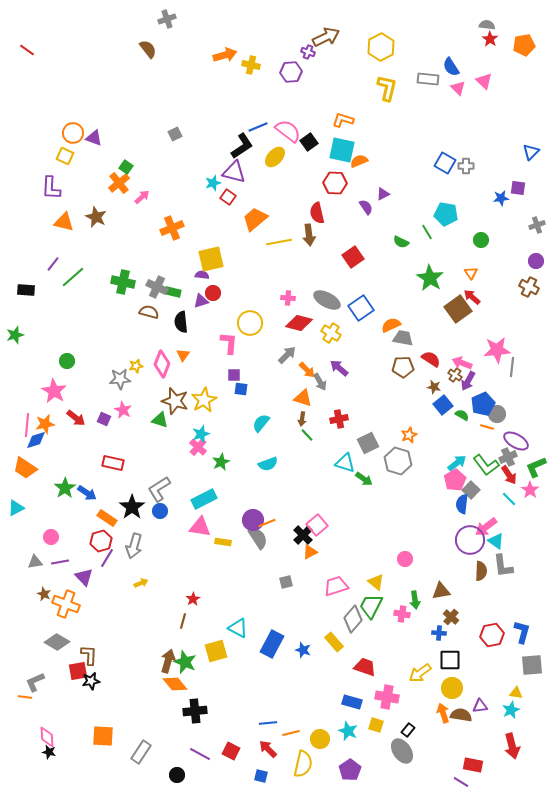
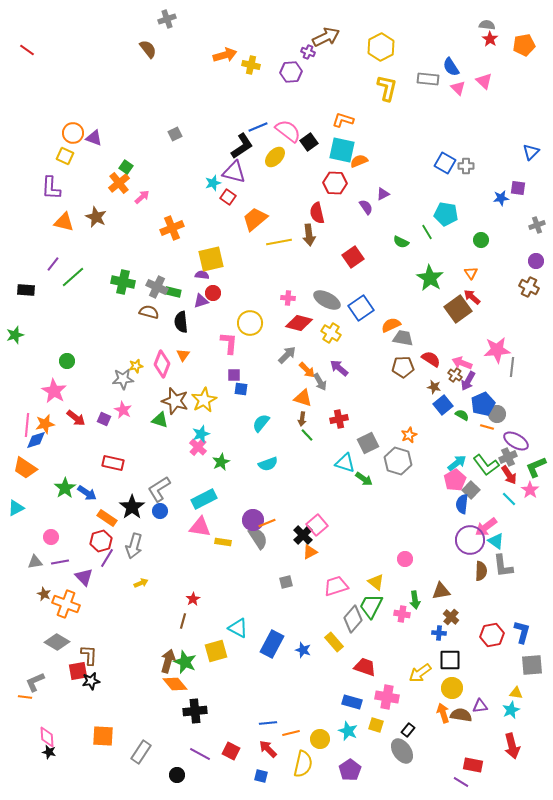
gray star at (120, 379): moved 3 px right
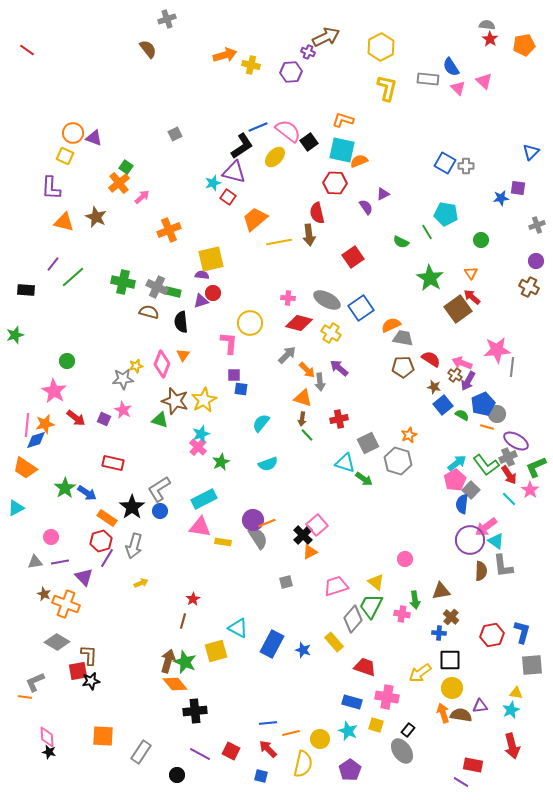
orange cross at (172, 228): moved 3 px left, 2 px down
gray arrow at (320, 382): rotated 24 degrees clockwise
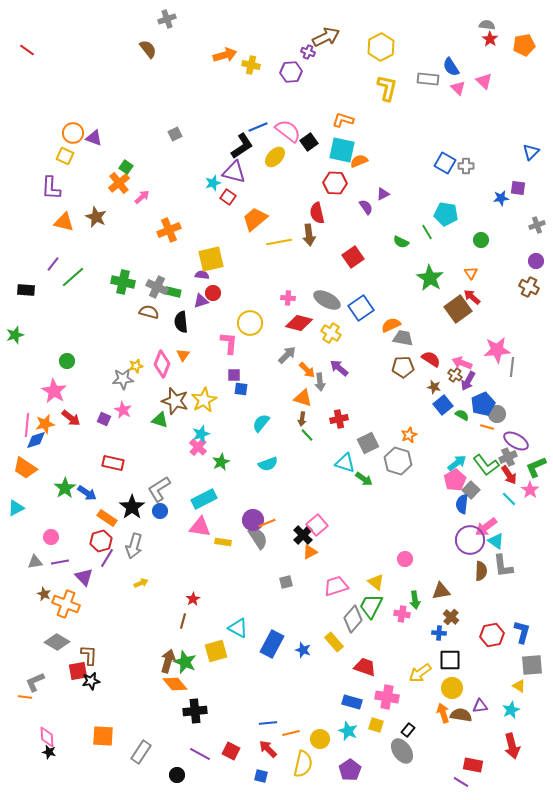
red arrow at (76, 418): moved 5 px left
yellow triangle at (516, 693): moved 3 px right, 7 px up; rotated 24 degrees clockwise
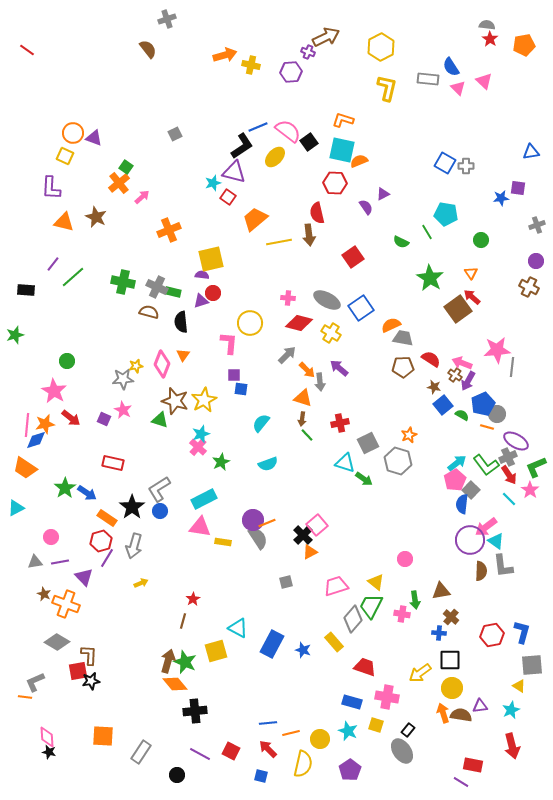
blue triangle at (531, 152): rotated 36 degrees clockwise
red cross at (339, 419): moved 1 px right, 4 px down
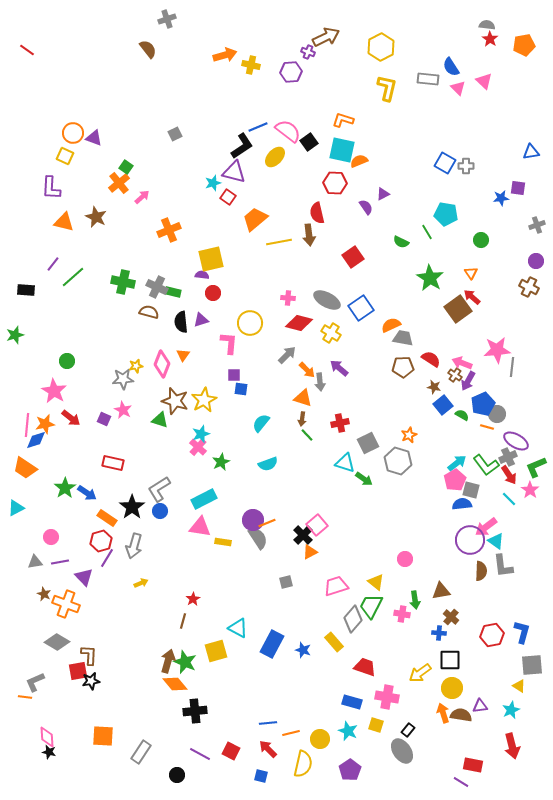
purple triangle at (201, 301): moved 19 px down
gray square at (471, 490): rotated 30 degrees counterclockwise
blue semicircle at (462, 504): rotated 78 degrees clockwise
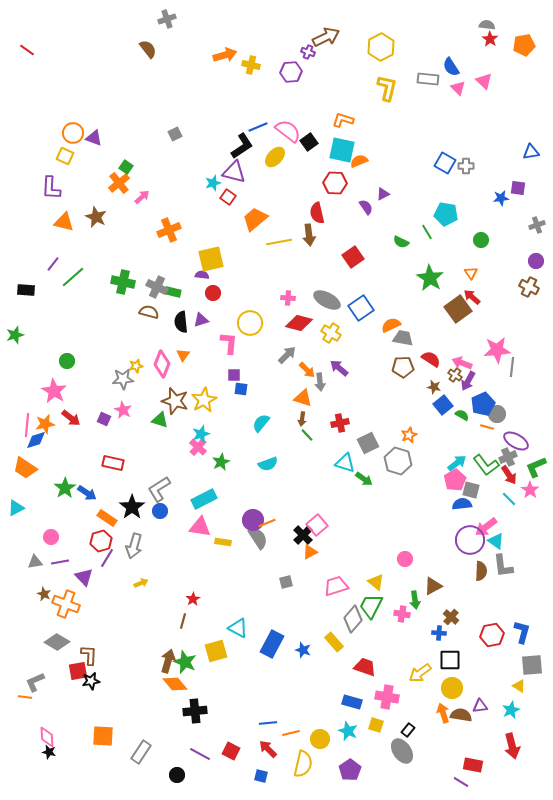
brown triangle at (441, 591): moved 8 px left, 5 px up; rotated 18 degrees counterclockwise
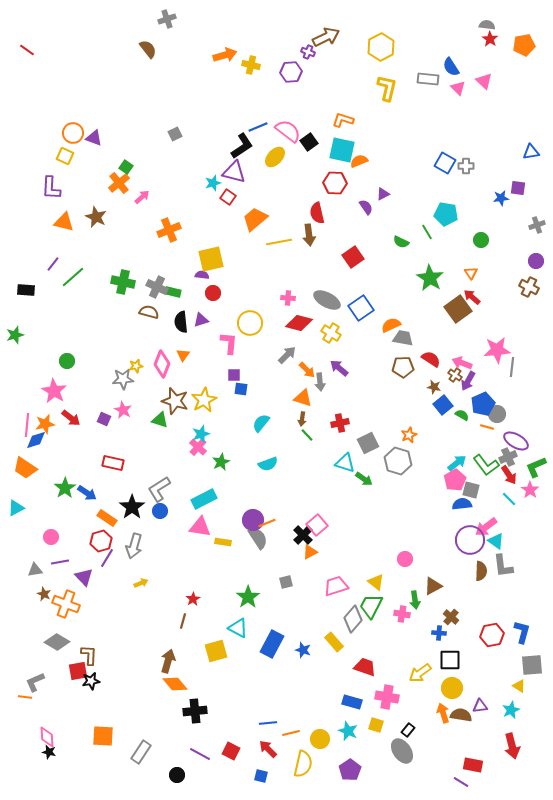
gray triangle at (35, 562): moved 8 px down
green star at (185, 662): moved 63 px right, 65 px up; rotated 15 degrees clockwise
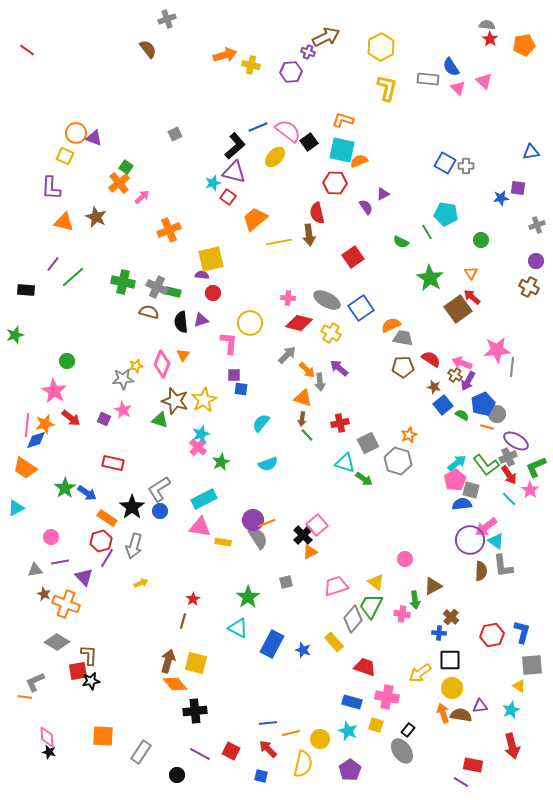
orange circle at (73, 133): moved 3 px right
black L-shape at (242, 146): moved 7 px left; rotated 8 degrees counterclockwise
yellow square at (216, 651): moved 20 px left, 12 px down; rotated 30 degrees clockwise
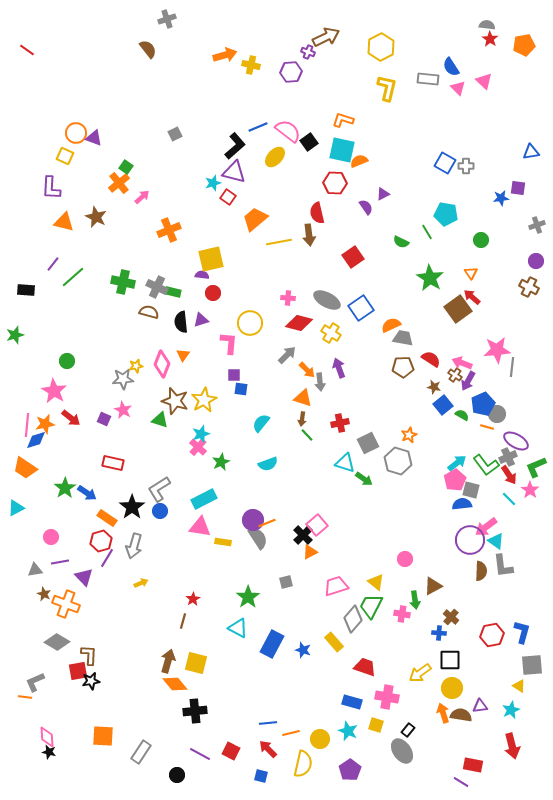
purple arrow at (339, 368): rotated 30 degrees clockwise
